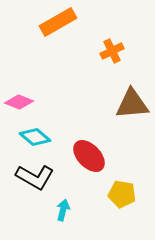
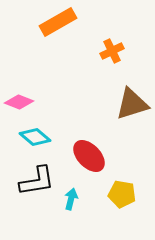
brown triangle: rotated 12 degrees counterclockwise
black L-shape: moved 2 px right, 4 px down; rotated 39 degrees counterclockwise
cyan arrow: moved 8 px right, 11 px up
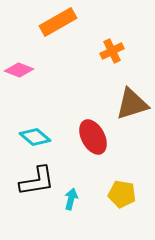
pink diamond: moved 32 px up
red ellipse: moved 4 px right, 19 px up; rotated 16 degrees clockwise
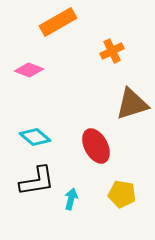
pink diamond: moved 10 px right
red ellipse: moved 3 px right, 9 px down
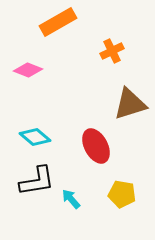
pink diamond: moved 1 px left
brown triangle: moved 2 px left
cyan arrow: rotated 55 degrees counterclockwise
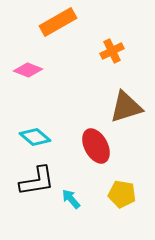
brown triangle: moved 4 px left, 3 px down
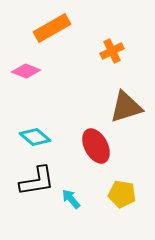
orange rectangle: moved 6 px left, 6 px down
pink diamond: moved 2 px left, 1 px down
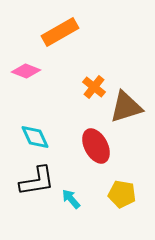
orange rectangle: moved 8 px right, 4 px down
orange cross: moved 18 px left, 36 px down; rotated 25 degrees counterclockwise
cyan diamond: rotated 24 degrees clockwise
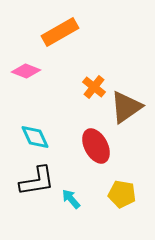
brown triangle: rotated 18 degrees counterclockwise
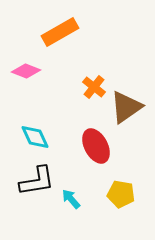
yellow pentagon: moved 1 px left
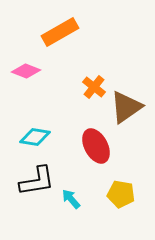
cyan diamond: rotated 56 degrees counterclockwise
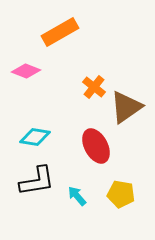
cyan arrow: moved 6 px right, 3 px up
